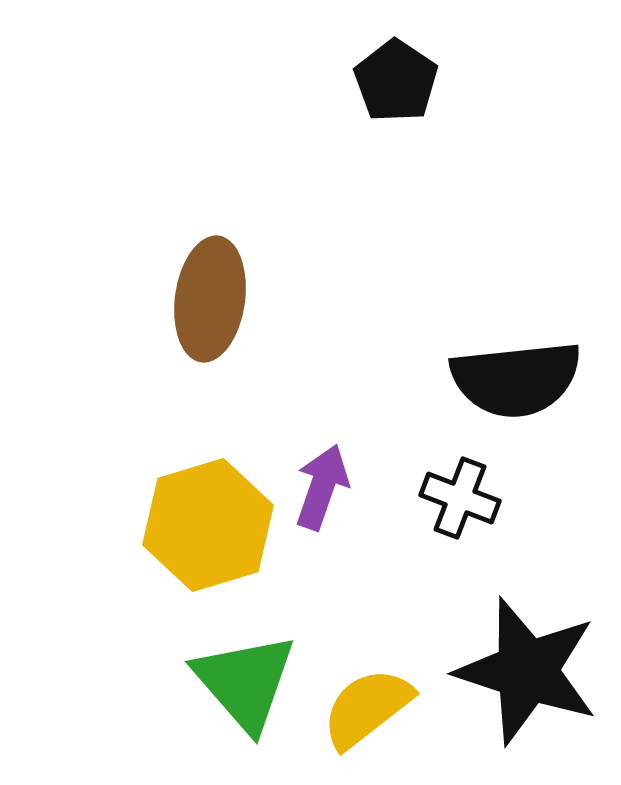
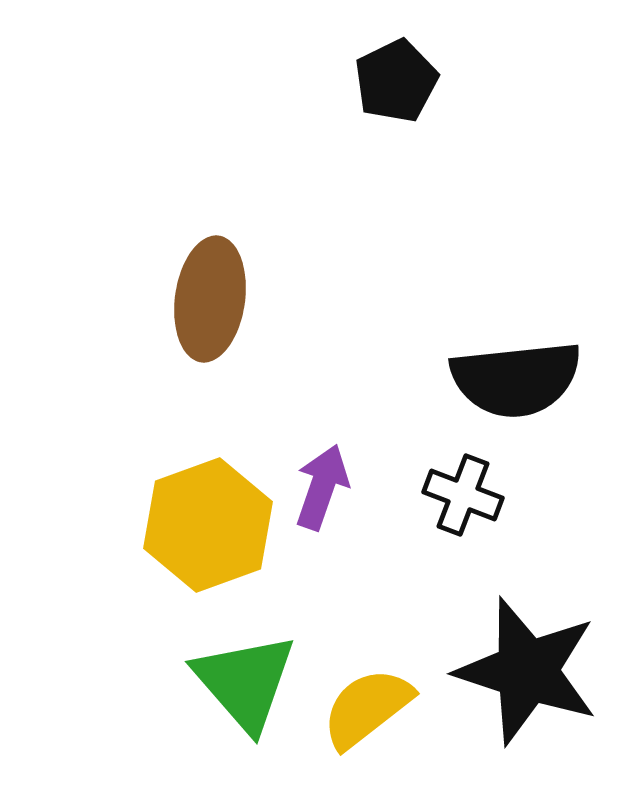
black pentagon: rotated 12 degrees clockwise
black cross: moved 3 px right, 3 px up
yellow hexagon: rotated 3 degrees counterclockwise
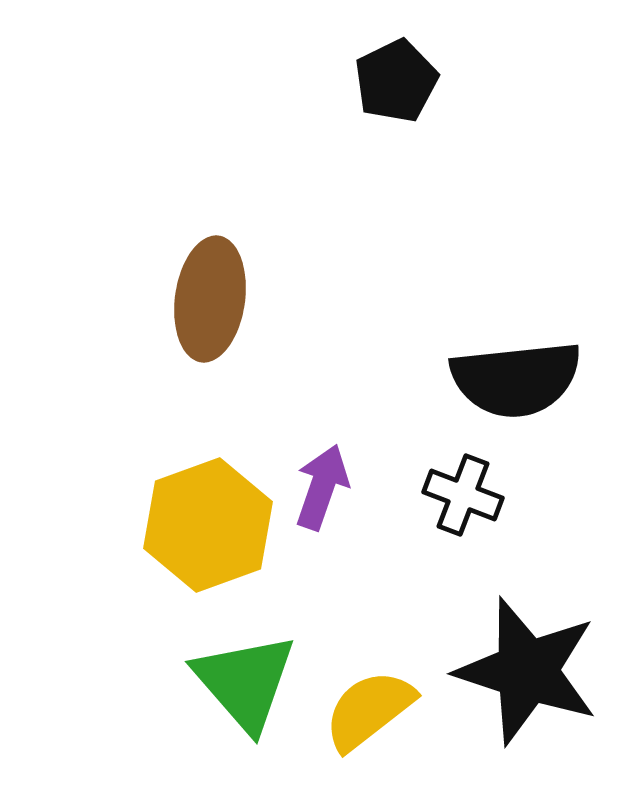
yellow semicircle: moved 2 px right, 2 px down
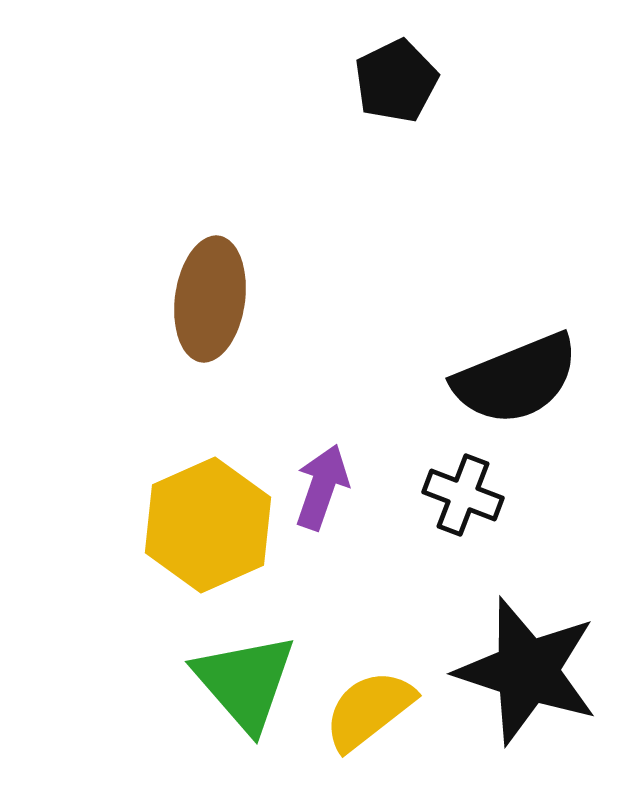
black semicircle: rotated 16 degrees counterclockwise
yellow hexagon: rotated 4 degrees counterclockwise
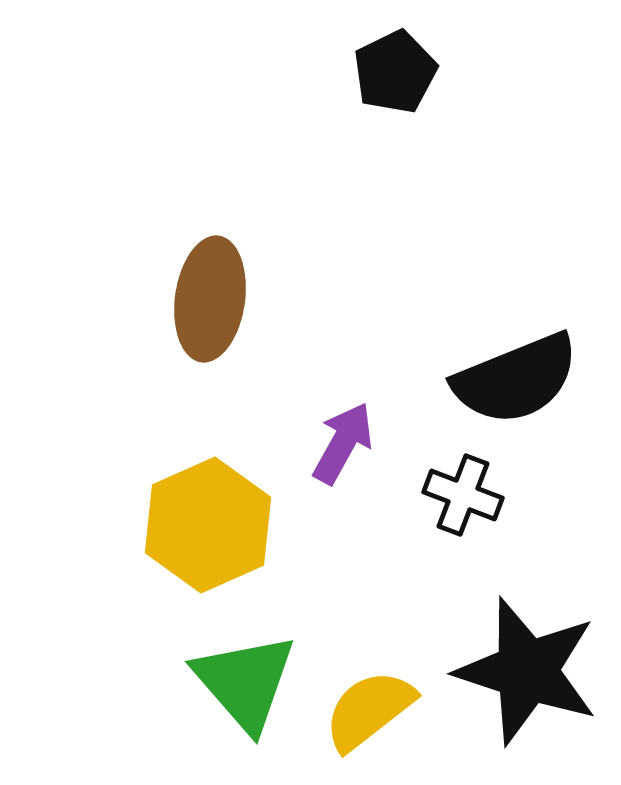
black pentagon: moved 1 px left, 9 px up
purple arrow: moved 21 px right, 44 px up; rotated 10 degrees clockwise
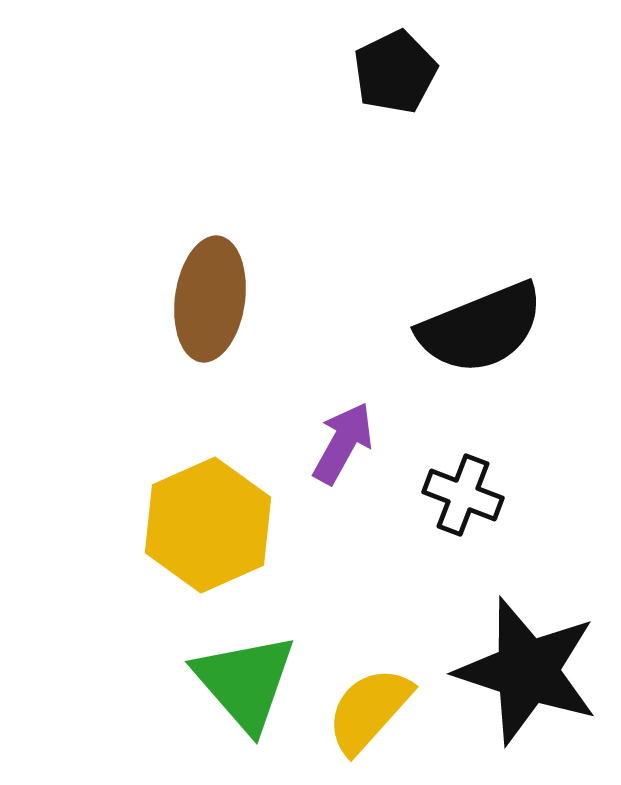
black semicircle: moved 35 px left, 51 px up
yellow semicircle: rotated 10 degrees counterclockwise
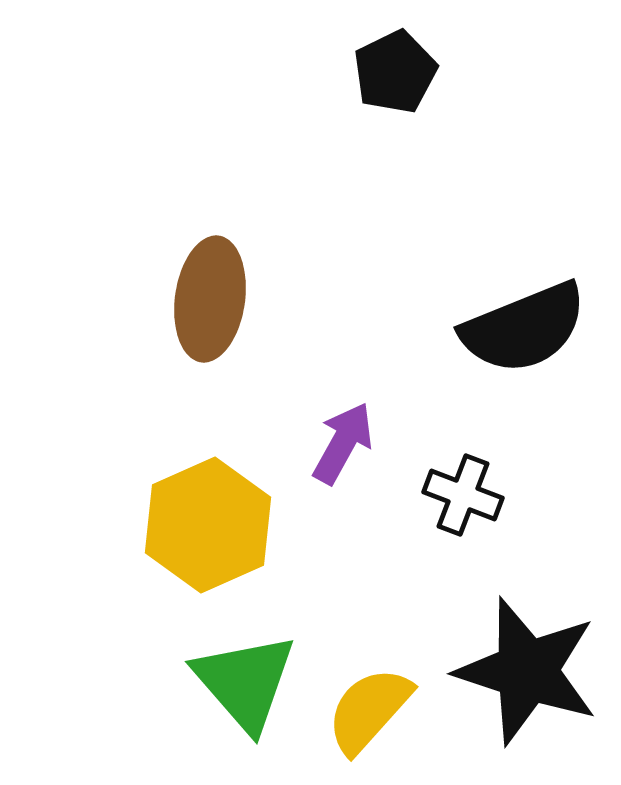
black semicircle: moved 43 px right
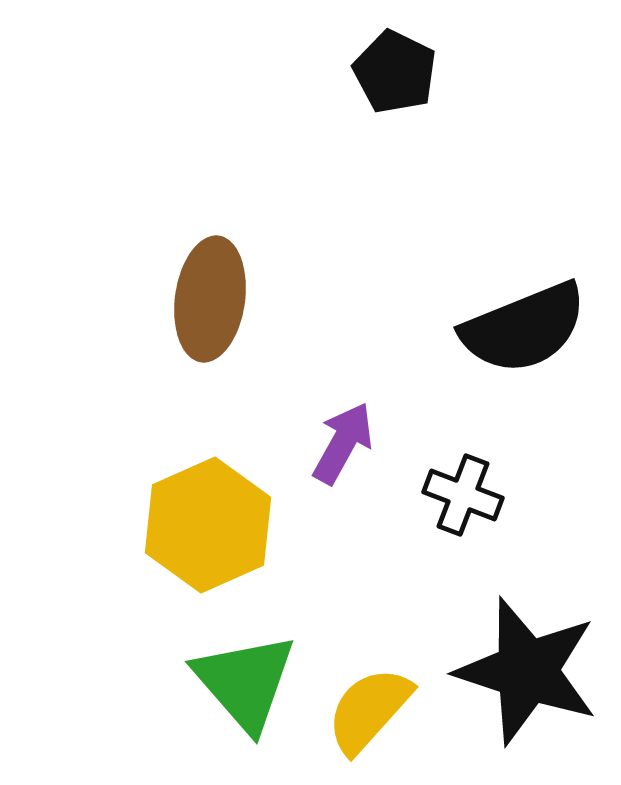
black pentagon: rotated 20 degrees counterclockwise
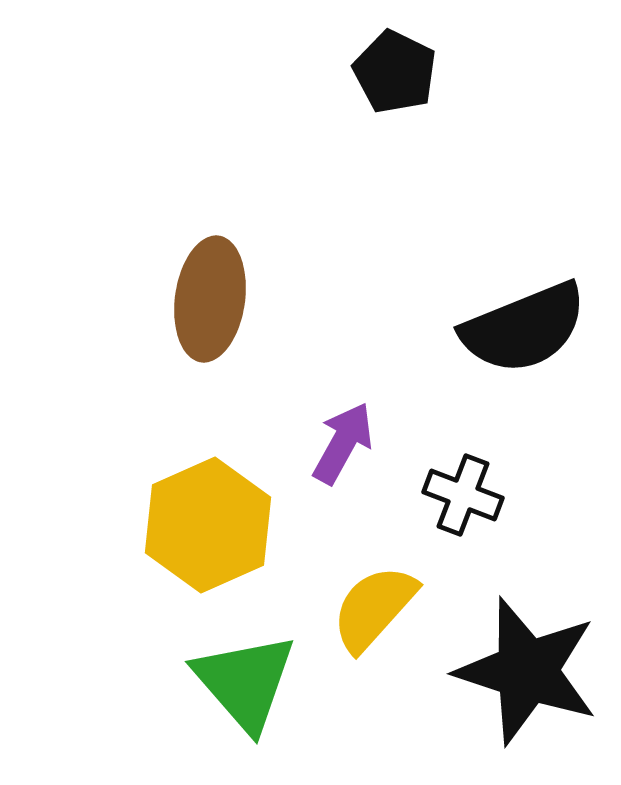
yellow semicircle: moved 5 px right, 102 px up
